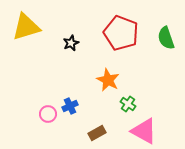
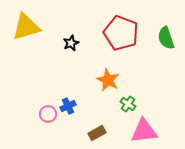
blue cross: moved 2 px left
pink triangle: rotated 36 degrees counterclockwise
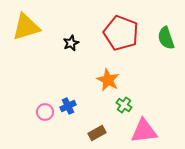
green cross: moved 4 px left, 1 px down
pink circle: moved 3 px left, 2 px up
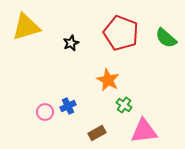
green semicircle: rotated 30 degrees counterclockwise
